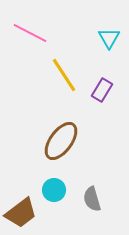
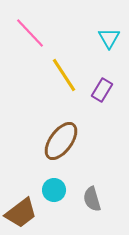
pink line: rotated 20 degrees clockwise
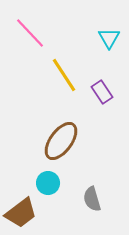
purple rectangle: moved 2 px down; rotated 65 degrees counterclockwise
cyan circle: moved 6 px left, 7 px up
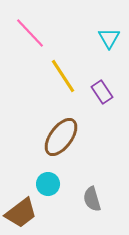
yellow line: moved 1 px left, 1 px down
brown ellipse: moved 4 px up
cyan circle: moved 1 px down
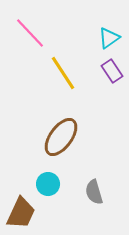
cyan triangle: rotated 25 degrees clockwise
yellow line: moved 3 px up
purple rectangle: moved 10 px right, 21 px up
gray semicircle: moved 2 px right, 7 px up
brown trapezoid: rotated 28 degrees counterclockwise
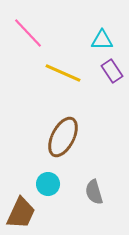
pink line: moved 2 px left
cyan triangle: moved 7 px left, 2 px down; rotated 35 degrees clockwise
yellow line: rotated 33 degrees counterclockwise
brown ellipse: moved 2 px right; rotated 9 degrees counterclockwise
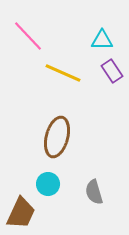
pink line: moved 3 px down
brown ellipse: moved 6 px left; rotated 12 degrees counterclockwise
